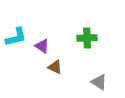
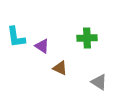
cyan L-shape: rotated 95 degrees clockwise
brown triangle: moved 5 px right, 1 px down
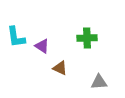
gray triangle: rotated 36 degrees counterclockwise
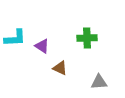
cyan L-shape: moved 1 px left, 1 px down; rotated 85 degrees counterclockwise
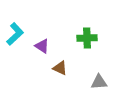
cyan L-shape: moved 4 px up; rotated 40 degrees counterclockwise
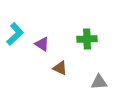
green cross: moved 1 px down
purple triangle: moved 2 px up
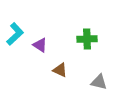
purple triangle: moved 2 px left, 1 px down
brown triangle: moved 2 px down
gray triangle: rotated 18 degrees clockwise
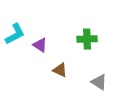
cyan L-shape: rotated 15 degrees clockwise
gray triangle: rotated 18 degrees clockwise
